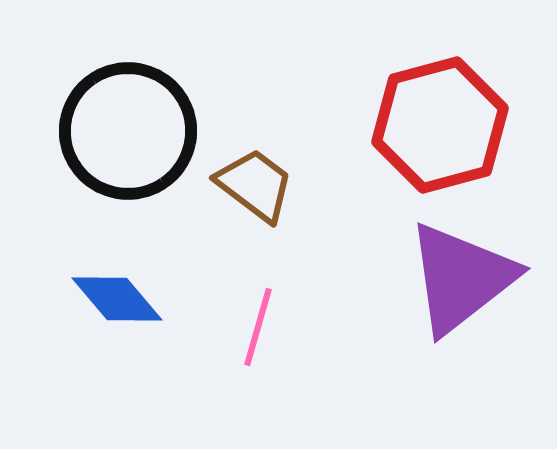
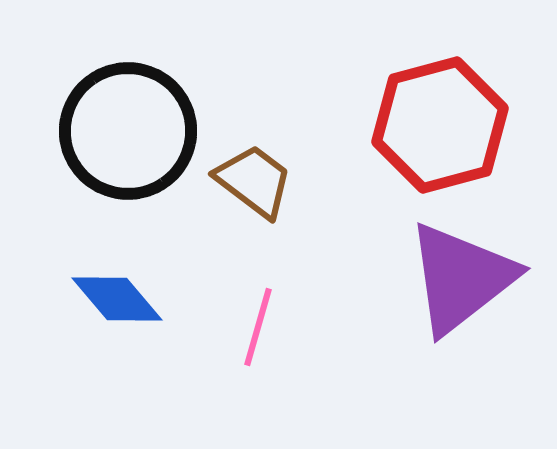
brown trapezoid: moved 1 px left, 4 px up
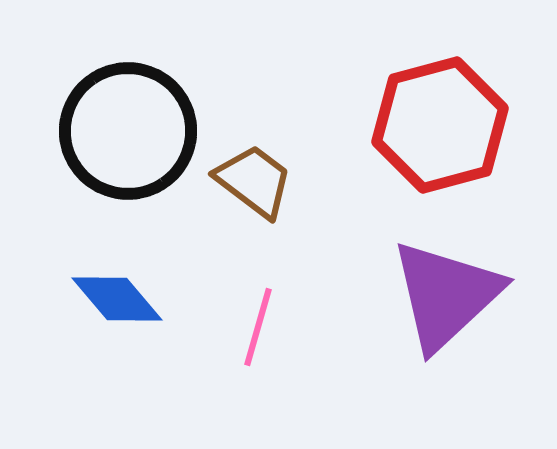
purple triangle: moved 15 px left, 17 px down; rotated 5 degrees counterclockwise
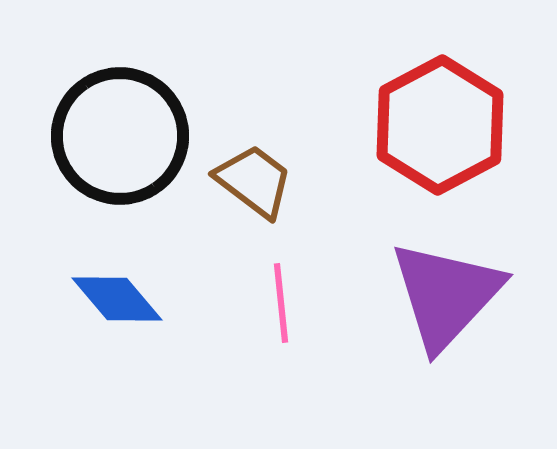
red hexagon: rotated 13 degrees counterclockwise
black circle: moved 8 px left, 5 px down
purple triangle: rotated 4 degrees counterclockwise
pink line: moved 23 px right, 24 px up; rotated 22 degrees counterclockwise
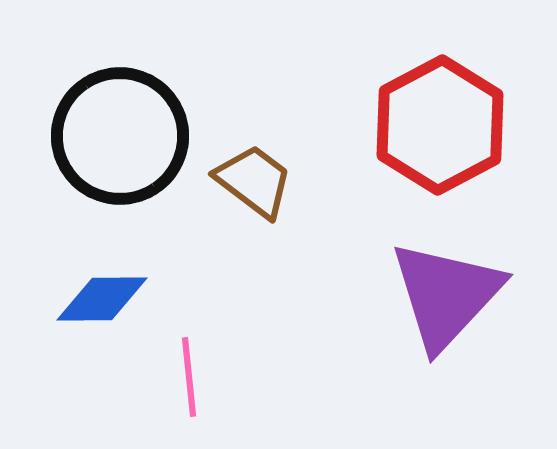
blue diamond: moved 15 px left; rotated 50 degrees counterclockwise
pink line: moved 92 px left, 74 px down
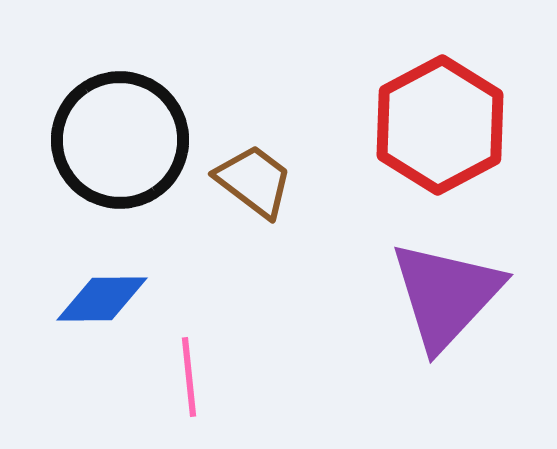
black circle: moved 4 px down
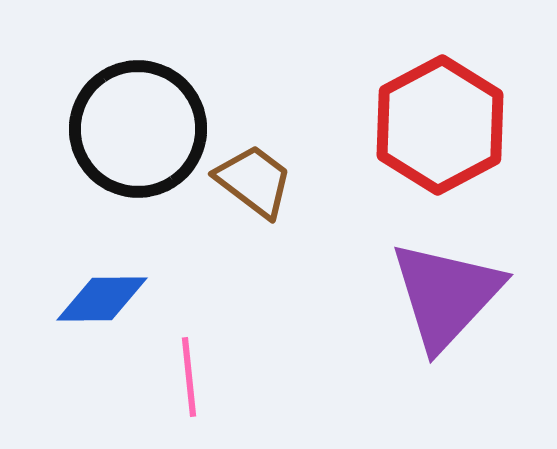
black circle: moved 18 px right, 11 px up
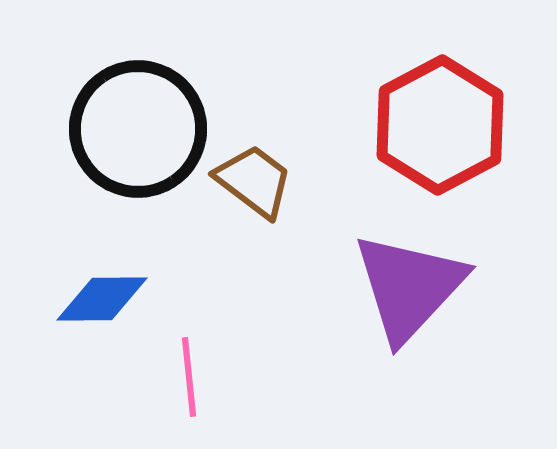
purple triangle: moved 37 px left, 8 px up
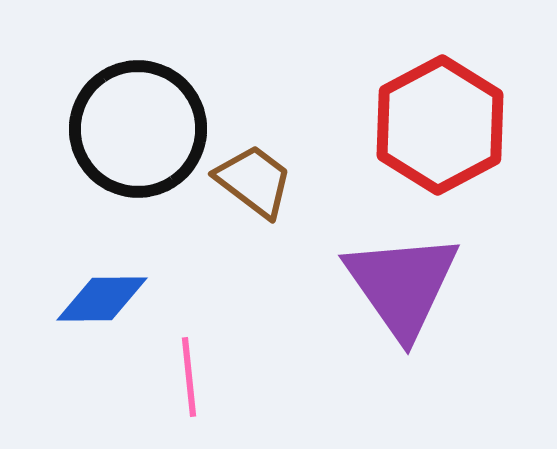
purple triangle: moved 7 px left, 2 px up; rotated 18 degrees counterclockwise
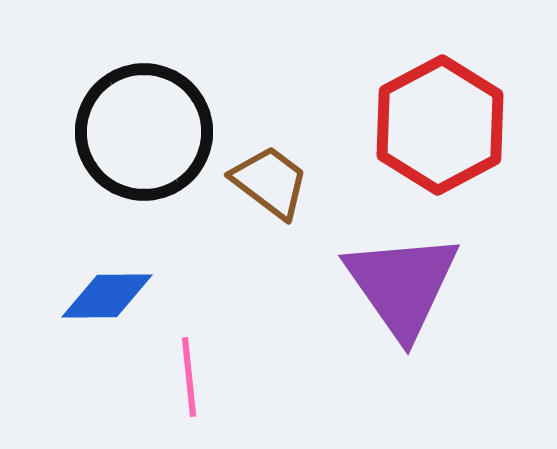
black circle: moved 6 px right, 3 px down
brown trapezoid: moved 16 px right, 1 px down
blue diamond: moved 5 px right, 3 px up
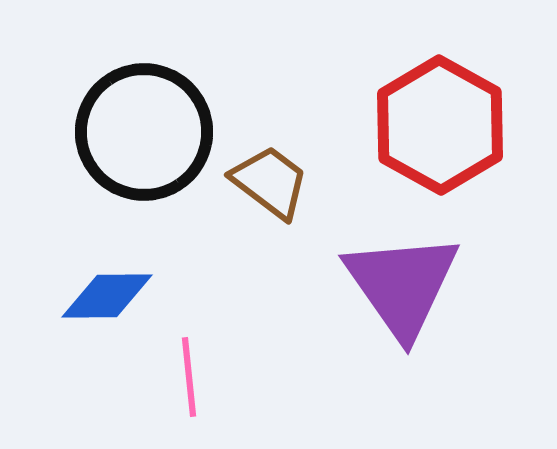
red hexagon: rotated 3 degrees counterclockwise
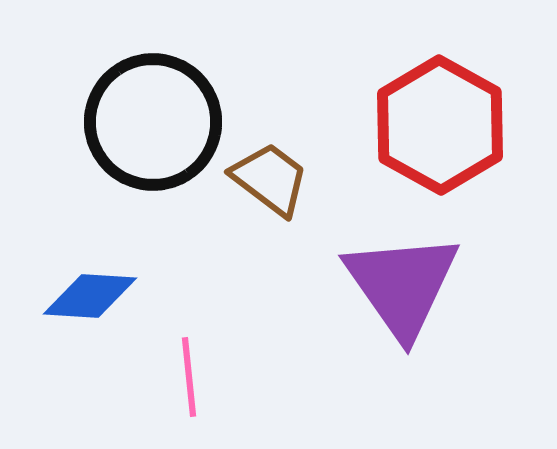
black circle: moved 9 px right, 10 px up
brown trapezoid: moved 3 px up
blue diamond: moved 17 px left; rotated 4 degrees clockwise
